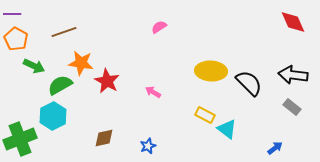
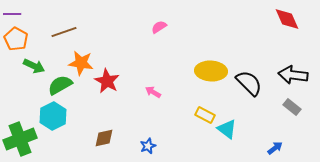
red diamond: moved 6 px left, 3 px up
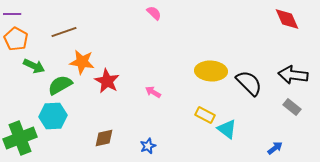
pink semicircle: moved 5 px left, 14 px up; rotated 77 degrees clockwise
orange star: moved 1 px right, 1 px up
cyan hexagon: rotated 24 degrees clockwise
green cross: moved 1 px up
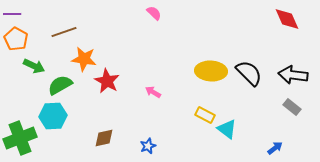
orange star: moved 2 px right, 3 px up
black semicircle: moved 10 px up
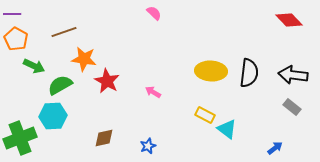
red diamond: moved 2 px right, 1 px down; rotated 20 degrees counterclockwise
black semicircle: rotated 52 degrees clockwise
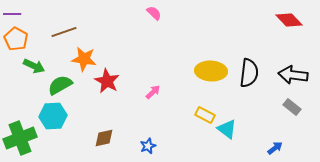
pink arrow: rotated 105 degrees clockwise
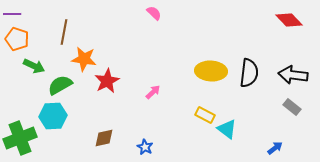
brown line: rotated 60 degrees counterclockwise
orange pentagon: moved 1 px right; rotated 10 degrees counterclockwise
red star: rotated 15 degrees clockwise
blue star: moved 3 px left, 1 px down; rotated 21 degrees counterclockwise
